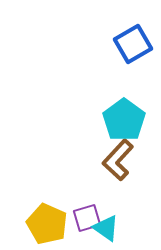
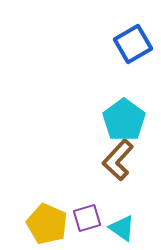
cyan triangle: moved 16 px right
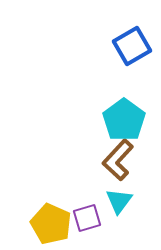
blue square: moved 1 px left, 2 px down
yellow pentagon: moved 4 px right
cyan triangle: moved 3 px left, 27 px up; rotated 32 degrees clockwise
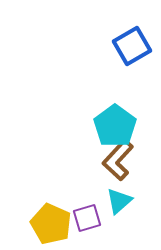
cyan pentagon: moved 9 px left, 6 px down
cyan triangle: rotated 12 degrees clockwise
